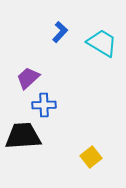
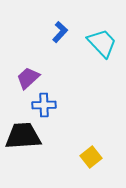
cyan trapezoid: rotated 16 degrees clockwise
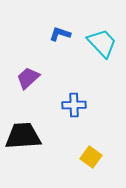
blue L-shape: moved 2 px down; rotated 115 degrees counterclockwise
blue cross: moved 30 px right
yellow square: rotated 15 degrees counterclockwise
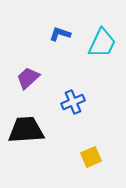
cyan trapezoid: rotated 68 degrees clockwise
blue cross: moved 1 px left, 3 px up; rotated 20 degrees counterclockwise
black trapezoid: moved 3 px right, 6 px up
yellow square: rotated 30 degrees clockwise
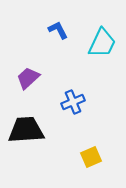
blue L-shape: moved 2 px left, 4 px up; rotated 45 degrees clockwise
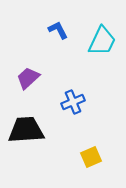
cyan trapezoid: moved 2 px up
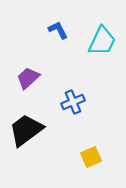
black trapezoid: rotated 33 degrees counterclockwise
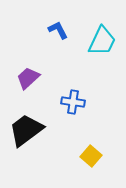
blue cross: rotated 30 degrees clockwise
yellow square: moved 1 px up; rotated 25 degrees counterclockwise
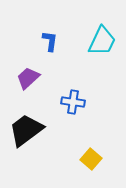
blue L-shape: moved 8 px left, 11 px down; rotated 35 degrees clockwise
yellow square: moved 3 px down
